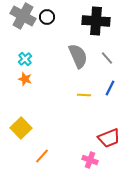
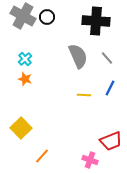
red trapezoid: moved 2 px right, 3 px down
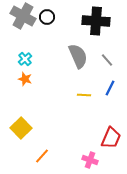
gray line: moved 2 px down
red trapezoid: moved 3 px up; rotated 45 degrees counterclockwise
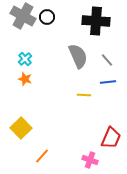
blue line: moved 2 px left, 6 px up; rotated 56 degrees clockwise
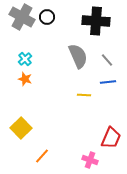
gray cross: moved 1 px left, 1 px down
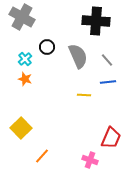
black circle: moved 30 px down
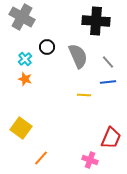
gray line: moved 1 px right, 2 px down
yellow square: rotated 10 degrees counterclockwise
orange line: moved 1 px left, 2 px down
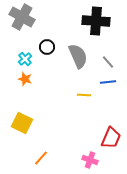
yellow square: moved 1 px right, 5 px up; rotated 10 degrees counterclockwise
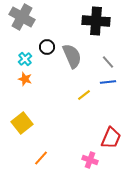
gray semicircle: moved 6 px left
yellow line: rotated 40 degrees counterclockwise
yellow square: rotated 25 degrees clockwise
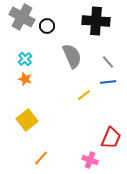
black circle: moved 21 px up
yellow square: moved 5 px right, 3 px up
